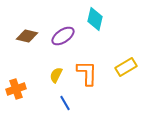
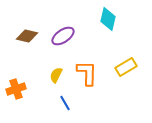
cyan diamond: moved 13 px right
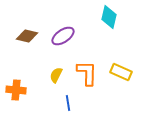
cyan diamond: moved 1 px right, 2 px up
yellow rectangle: moved 5 px left, 5 px down; rotated 55 degrees clockwise
orange cross: moved 1 px down; rotated 24 degrees clockwise
blue line: moved 3 px right; rotated 21 degrees clockwise
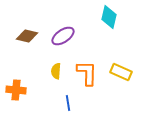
yellow semicircle: moved 4 px up; rotated 21 degrees counterclockwise
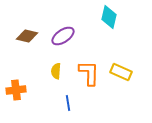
orange L-shape: moved 2 px right
orange cross: rotated 12 degrees counterclockwise
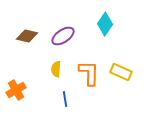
cyan diamond: moved 4 px left, 7 px down; rotated 20 degrees clockwise
yellow semicircle: moved 2 px up
orange cross: rotated 24 degrees counterclockwise
blue line: moved 3 px left, 4 px up
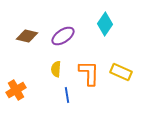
blue line: moved 2 px right, 4 px up
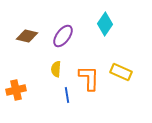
purple ellipse: rotated 20 degrees counterclockwise
orange L-shape: moved 5 px down
orange cross: rotated 18 degrees clockwise
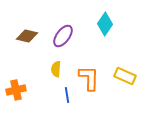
yellow rectangle: moved 4 px right, 4 px down
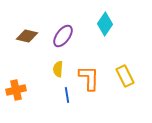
yellow semicircle: moved 2 px right
yellow rectangle: rotated 40 degrees clockwise
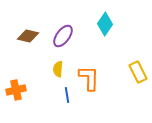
brown diamond: moved 1 px right
yellow rectangle: moved 13 px right, 4 px up
